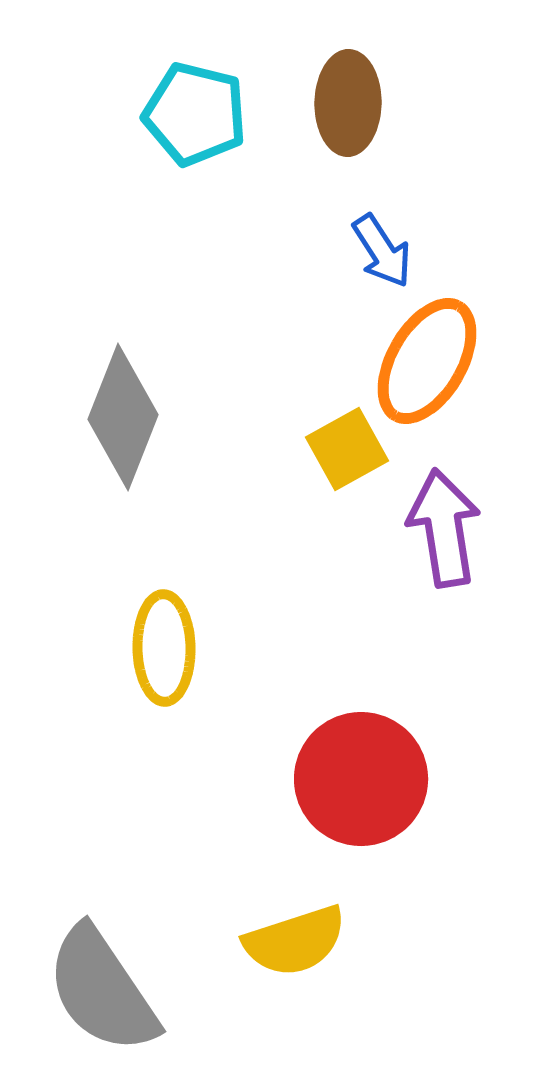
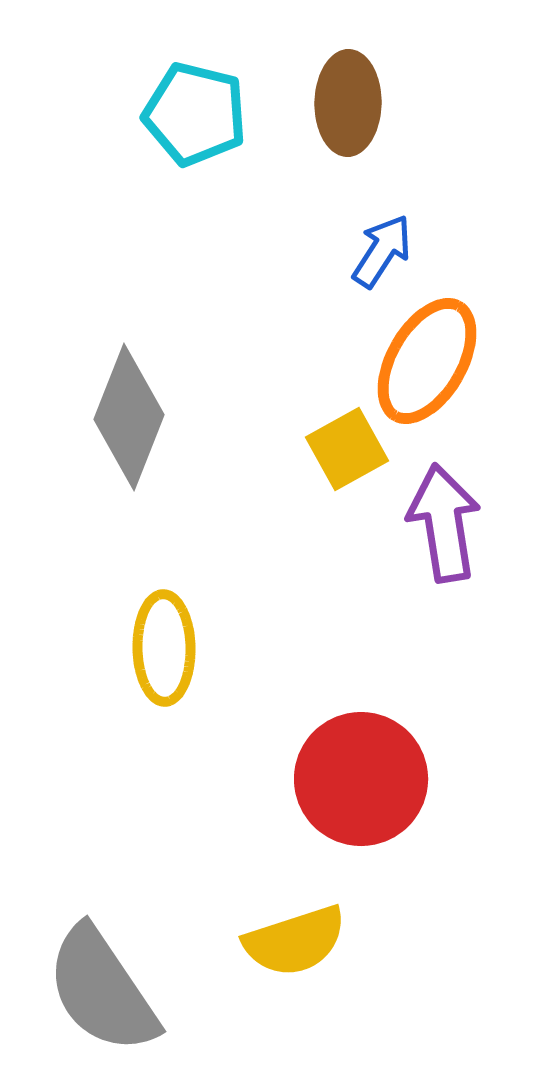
blue arrow: rotated 114 degrees counterclockwise
gray diamond: moved 6 px right
purple arrow: moved 5 px up
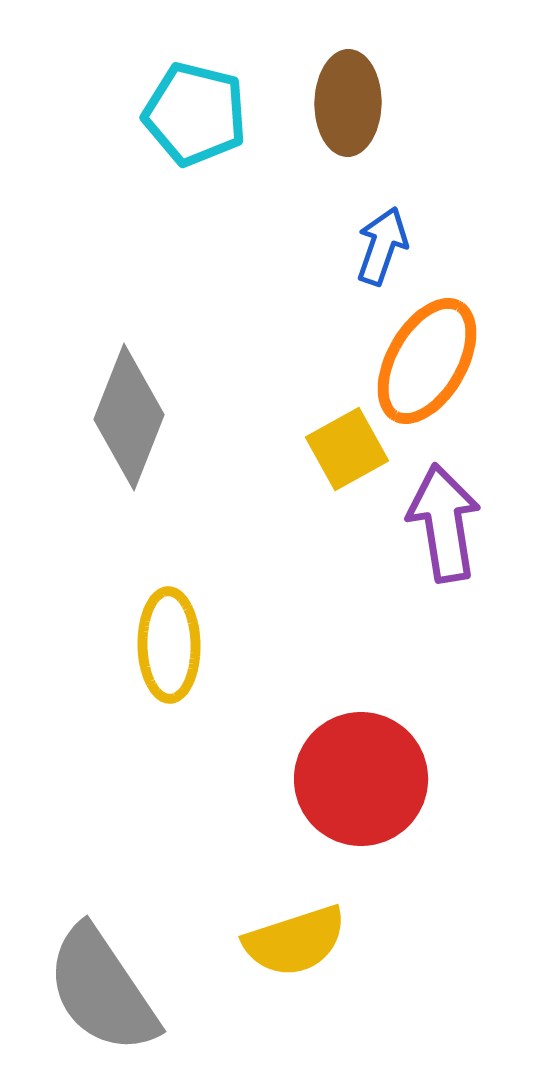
blue arrow: moved 5 px up; rotated 14 degrees counterclockwise
yellow ellipse: moved 5 px right, 3 px up
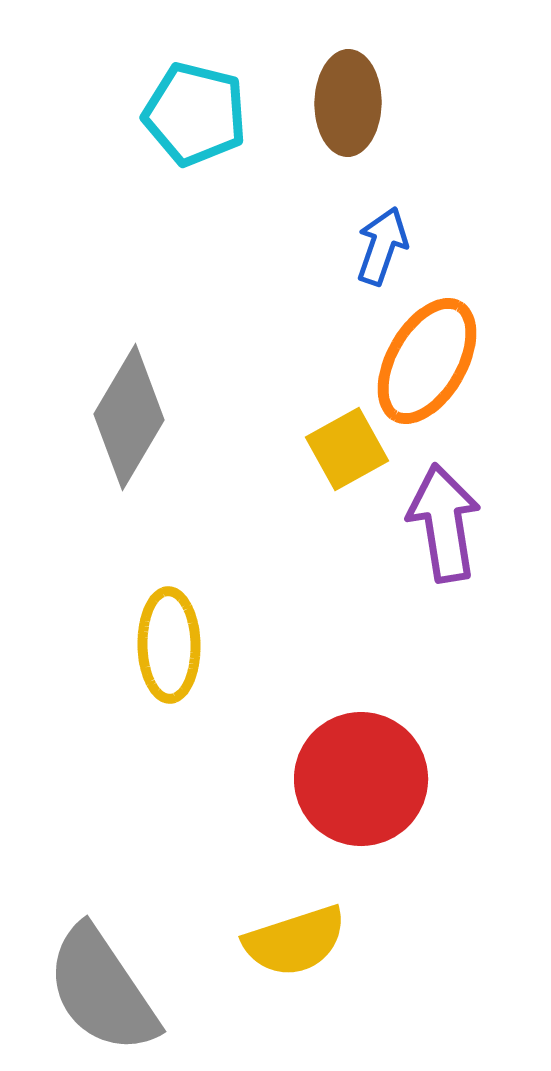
gray diamond: rotated 9 degrees clockwise
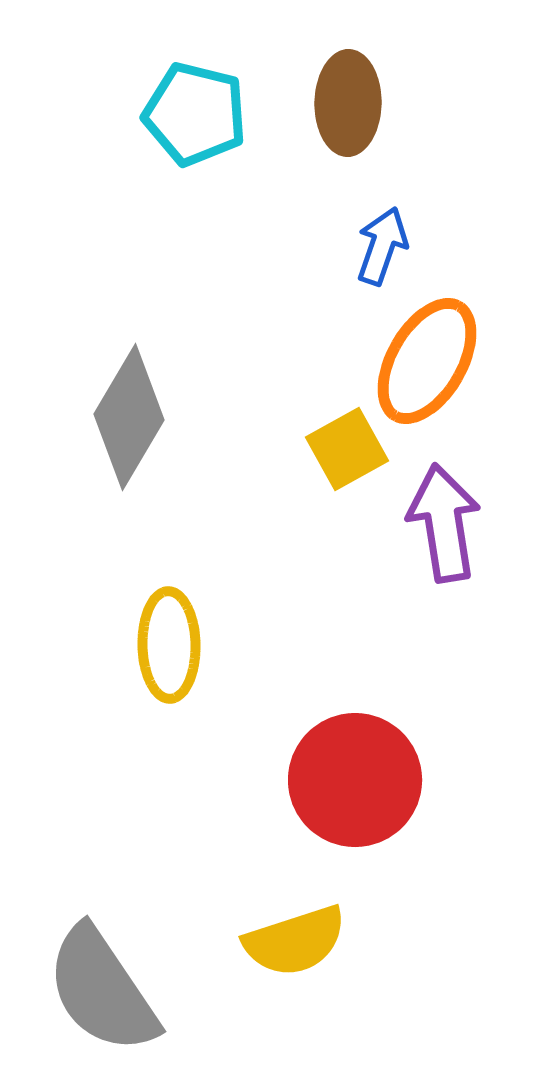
red circle: moved 6 px left, 1 px down
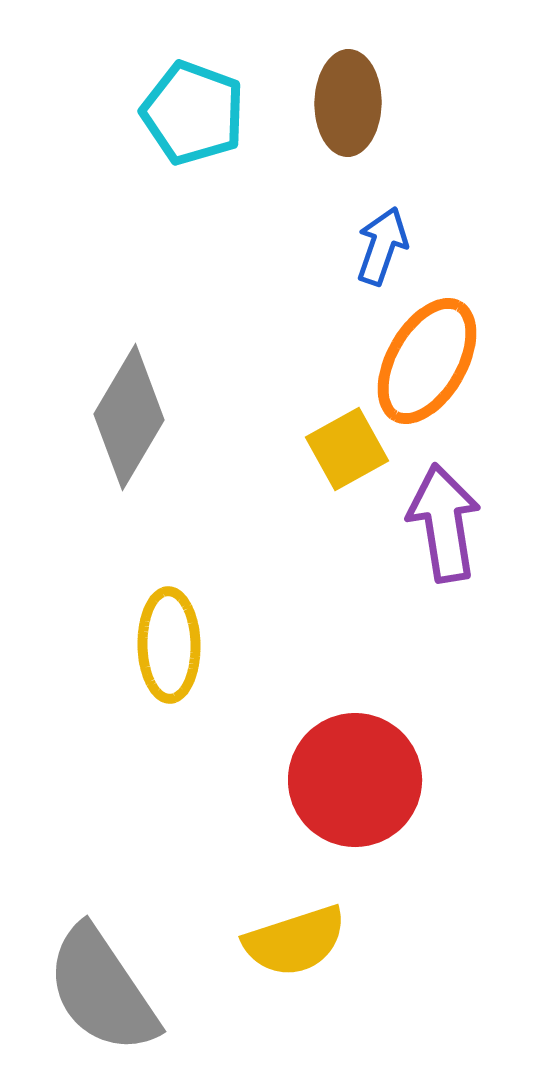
cyan pentagon: moved 2 px left, 1 px up; rotated 6 degrees clockwise
